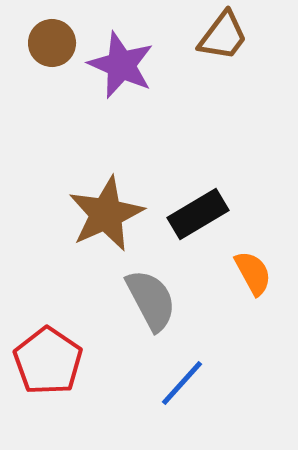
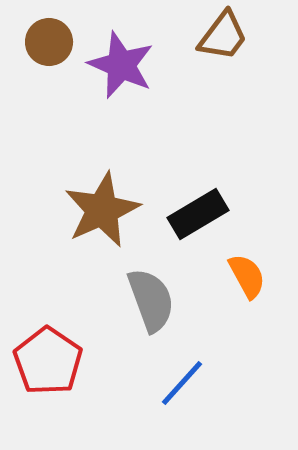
brown circle: moved 3 px left, 1 px up
brown star: moved 4 px left, 4 px up
orange semicircle: moved 6 px left, 3 px down
gray semicircle: rotated 8 degrees clockwise
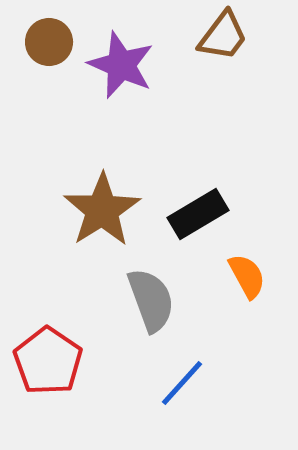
brown star: rotated 8 degrees counterclockwise
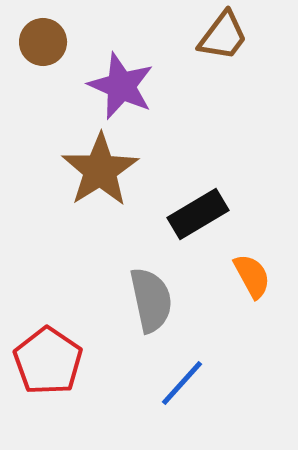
brown circle: moved 6 px left
purple star: moved 21 px down
brown star: moved 2 px left, 40 px up
orange semicircle: moved 5 px right
gray semicircle: rotated 8 degrees clockwise
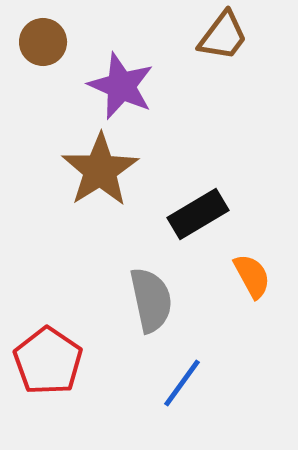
blue line: rotated 6 degrees counterclockwise
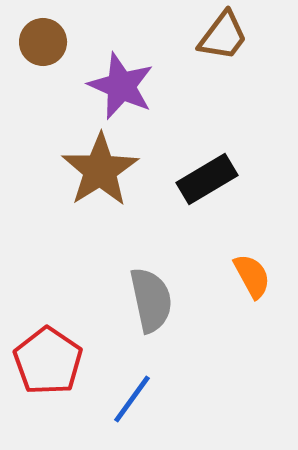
black rectangle: moved 9 px right, 35 px up
blue line: moved 50 px left, 16 px down
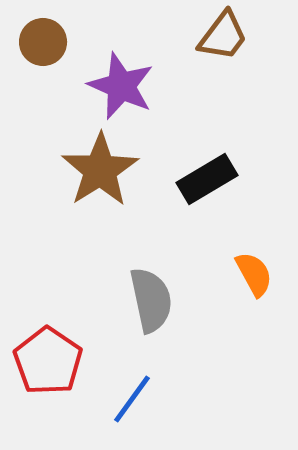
orange semicircle: moved 2 px right, 2 px up
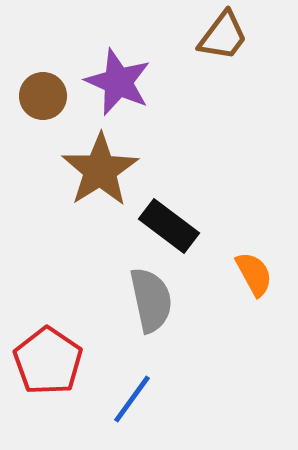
brown circle: moved 54 px down
purple star: moved 3 px left, 4 px up
black rectangle: moved 38 px left, 47 px down; rotated 68 degrees clockwise
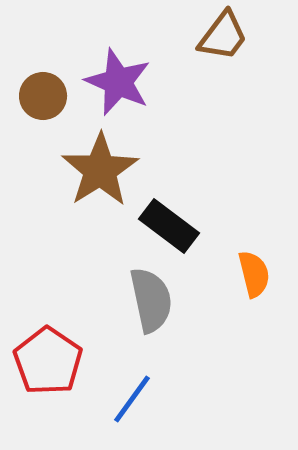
orange semicircle: rotated 15 degrees clockwise
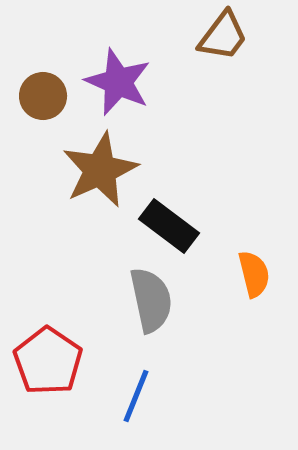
brown star: rotated 8 degrees clockwise
blue line: moved 4 px right, 3 px up; rotated 14 degrees counterclockwise
